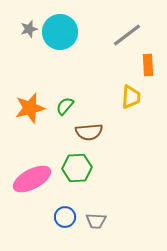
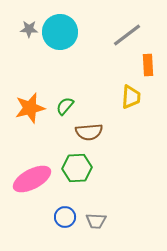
gray star: rotated 18 degrees clockwise
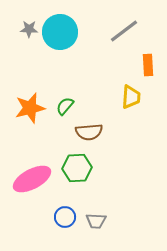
gray line: moved 3 px left, 4 px up
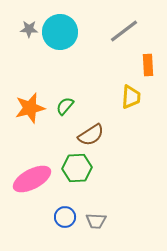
brown semicircle: moved 2 px right, 3 px down; rotated 28 degrees counterclockwise
